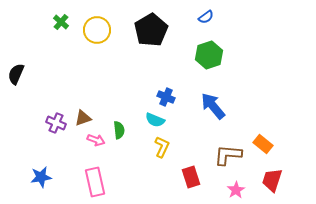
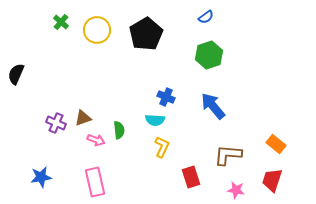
black pentagon: moved 5 px left, 4 px down
cyan semicircle: rotated 18 degrees counterclockwise
orange rectangle: moved 13 px right
pink star: rotated 30 degrees counterclockwise
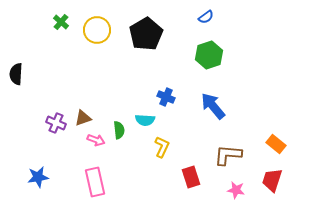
black semicircle: rotated 20 degrees counterclockwise
cyan semicircle: moved 10 px left
blue star: moved 3 px left
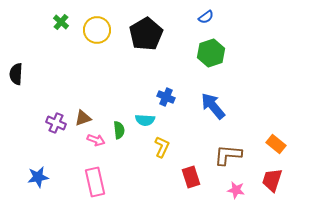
green hexagon: moved 2 px right, 2 px up
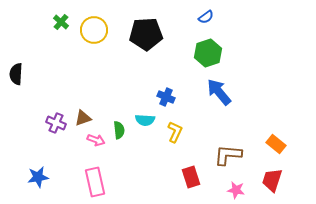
yellow circle: moved 3 px left
black pentagon: rotated 28 degrees clockwise
green hexagon: moved 3 px left
blue arrow: moved 6 px right, 14 px up
yellow L-shape: moved 13 px right, 15 px up
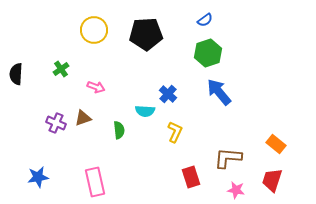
blue semicircle: moved 1 px left, 3 px down
green cross: moved 47 px down; rotated 14 degrees clockwise
blue cross: moved 2 px right, 3 px up; rotated 18 degrees clockwise
cyan semicircle: moved 9 px up
pink arrow: moved 53 px up
brown L-shape: moved 3 px down
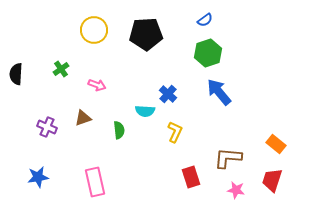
pink arrow: moved 1 px right, 2 px up
purple cross: moved 9 px left, 4 px down
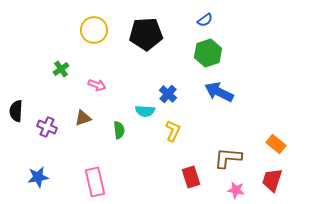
black semicircle: moved 37 px down
blue arrow: rotated 24 degrees counterclockwise
yellow L-shape: moved 2 px left, 1 px up
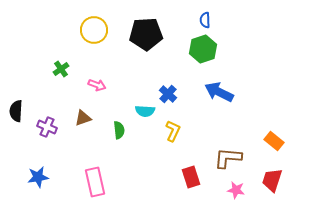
blue semicircle: rotated 126 degrees clockwise
green hexagon: moved 5 px left, 4 px up
orange rectangle: moved 2 px left, 3 px up
